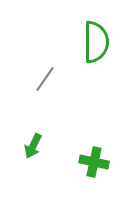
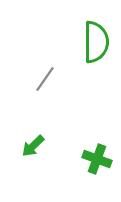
green arrow: rotated 20 degrees clockwise
green cross: moved 3 px right, 3 px up; rotated 8 degrees clockwise
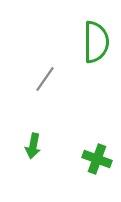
green arrow: rotated 35 degrees counterclockwise
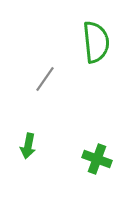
green semicircle: rotated 6 degrees counterclockwise
green arrow: moved 5 px left
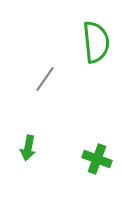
green arrow: moved 2 px down
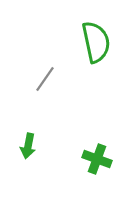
green semicircle: rotated 6 degrees counterclockwise
green arrow: moved 2 px up
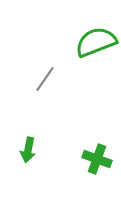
green semicircle: rotated 99 degrees counterclockwise
green arrow: moved 4 px down
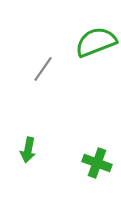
gray line: moved 2 px left, 10 px up
green cross: moved 4 px down
